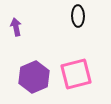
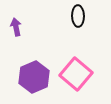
pink square: rotated 36 degrees counterclockwise
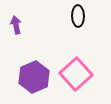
purple arrow: moved 2 px up
pink square: rotated 8 degrees clockwise
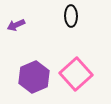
black ellipse: moved 7 px left
purple arrow: rotated 102 degrees counterclockwise
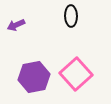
purple hexagon: rotated 12 degrees clockwise
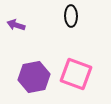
purple arrow: rotated 42 degrees clockwise
pink square: rotated 28 degrees counterclockwise
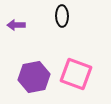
black ellipse: moved 9 px left
purple arrow: rotated 18 degrees counterclockwise
